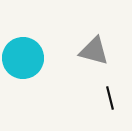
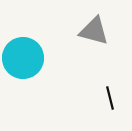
gray triangle: moved 20 px up
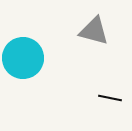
black line: rotated 65 degrees counterclockwise
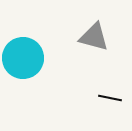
gray triangle: moved 6 px down
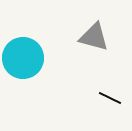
black line: rotated 15 degrees clockwise
